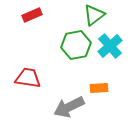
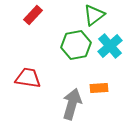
red rectangle: moved 1 px right; rotated 24 degrees counterclockwise
gray arrow: moved 3 px right, 3 px up; rotated 132 degrees clockwise
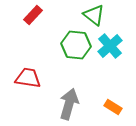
green triangle: rotated 45 degrees counterclockwise
green hexagon: rotated 16 degrees clockwise
orange rectangle: moved 14 px right, 19 px down; rotated 36 degrees clockwise
gray arrow: moved 3 px left
